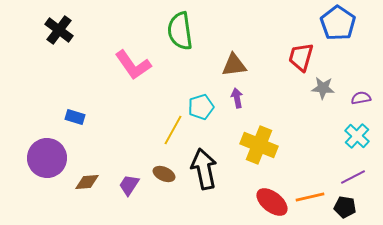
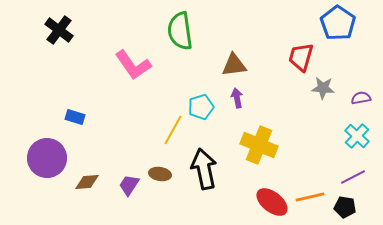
brown ellipse: moved 4 px left; rotated 15 degrees counterclockwise
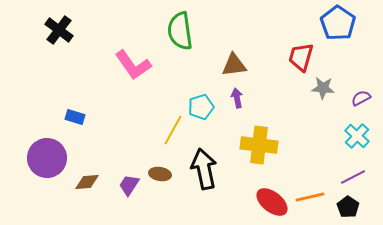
purple semicircle: rotated 18 degrees counterclockwise
yellow cross: rotated 15 degrees counterclockwise
black pentagon: moved 3 px right; rotated 25 degrees clockwise
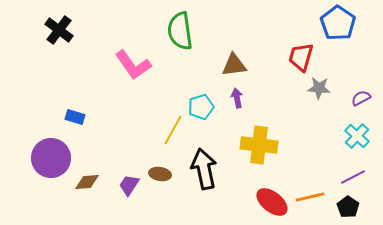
gray star: moved 4 px left
purple circle: moved 4 px right
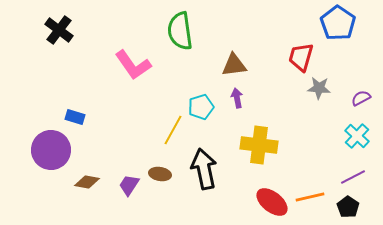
purple circle: moved 8 px up
brown diamond: rotated 15 degrees clockwise
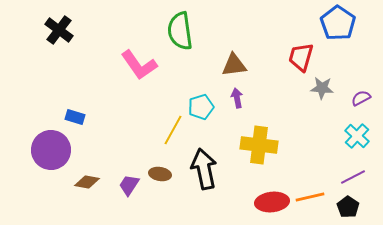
pink L-shape: moved 6 px right
gray star: moved 3 px right
red ellipse: rotated 44 degrees counterclockwise
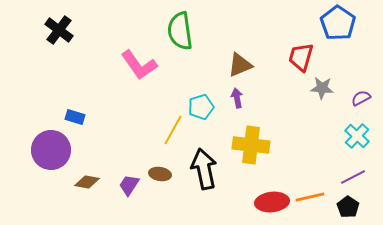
brown triangle: moved 6 px right; rotated 16 degrees counterclockwise
yellow cross: moved 8 px left
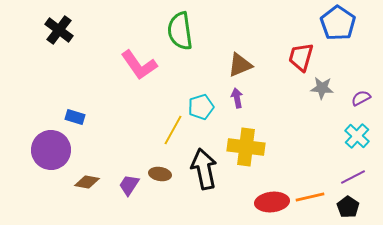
yellow cross: moved 5 px left, 2 px down
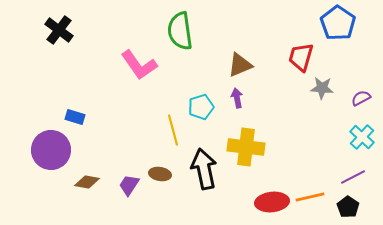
yellow line: rotated 44 degrees counterclockwise
cyan cross: moved 5 px right, 1 px down
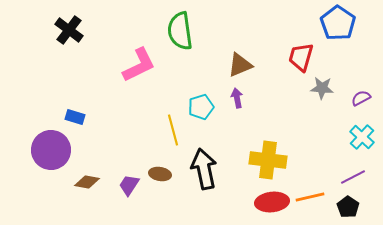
black cross: moved 10 px right
pink L-shape: rotated 81 degrees counterclockwise
yellow cross: moved 22 px right, 13 px down
